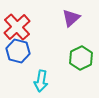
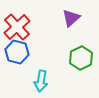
blue hexagon: moved 1 px left, 1 px down
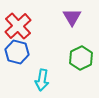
purple triangle: moved 1 px right, 1 px up; rotated 18 degrees counterclockwise
red cross: moved 1 px right, 1 px up
cyan arrow: moved 1 px right, 1 px up
